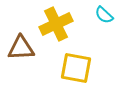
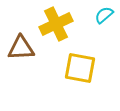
cyan semicircle: rotated 96 degrees clockwise
yellow square: moved 4 px right
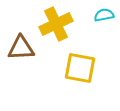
cyan semicircle: rotated 30 degrees clockwise
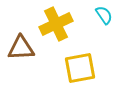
cyan semicircle: rotated 66 degrees clockwise
yellow square: rotated 20 degrees counterclockwise
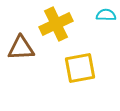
cyan semicircle: moved 2 px right; rotated 54 degrees counterclockwise
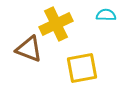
brown triangle: moved 8 px right, 1 px down; rotated 24 degrees clockwise
yellow square: moved 2 px right
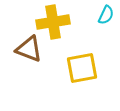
cyan semicircle: rotated 114 degrees clockwise
yellow cross: moved 3 px left, 2 px up; rotated 16 degrees clockwise
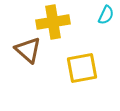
brown triangle: moved 1 px left, 1 px down; rotated 20 degrees clockwise
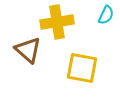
yellow cross: moved 4 px right
yellow square: rotated 20 degrees clockwise
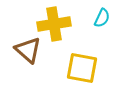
cyan semicircle: moved 4 px left, 3 px down
yellow cross: moved 3 px left, 2 px down
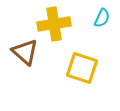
brown triangle: moved 3 px left, 2 px down
yellow square: rotated 8 degrees clockwise
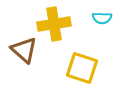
cyan semicircle: rotated 66 degrees clockwise
brown triangle: moved 1 px left, 2 px up
